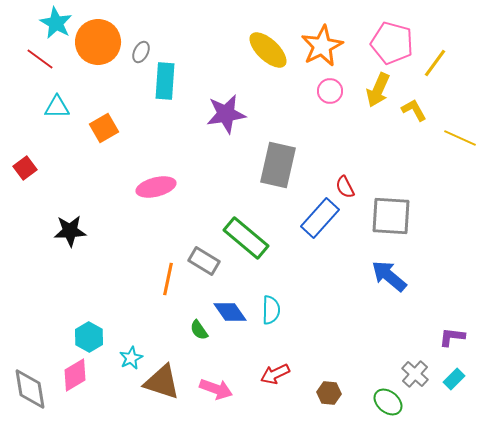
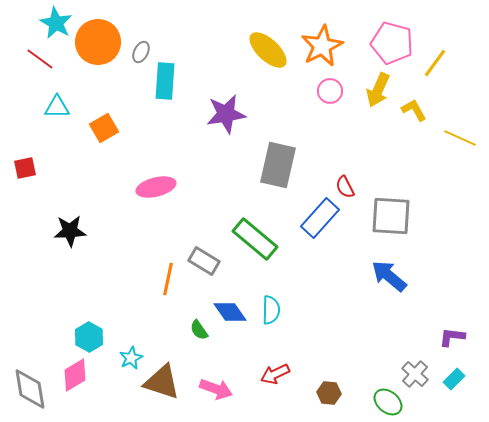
red square at (25, 168): rotated 25 degrees clockwise
green rectangle at (246, 238): moved 9 px right, 1 px down
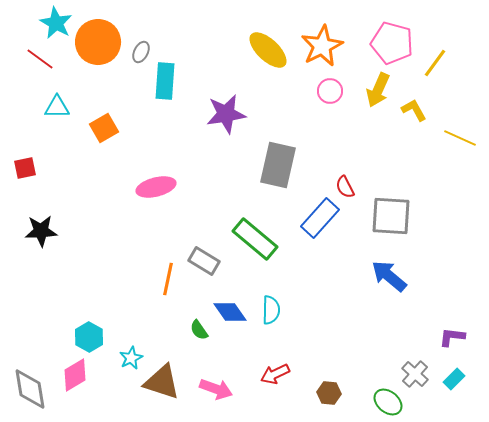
black star at (70, 231): moved 29 px left
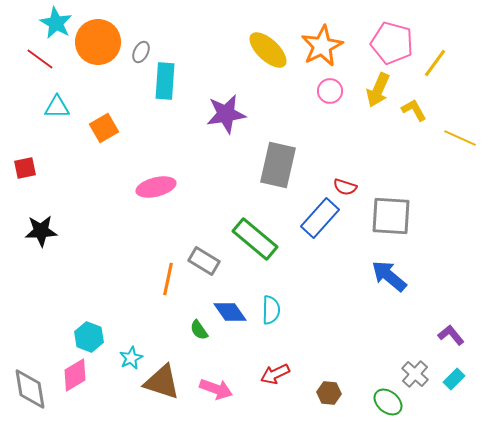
red semicircle at (345, 187): rotated 45 degrees counterclockwise
cyan hexagon at (89, 337): rotated 8 degrees counterclockwise
purple L-shape at (452, 337): moved 1 px left, 2 px up; rotated 44 degrees clockwise
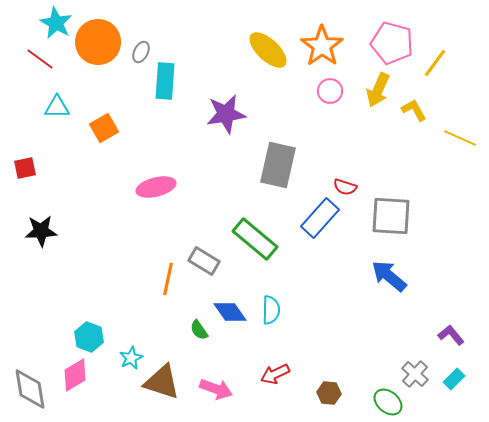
orange star at (322, 46): rotated 9 degrees counterclockwise
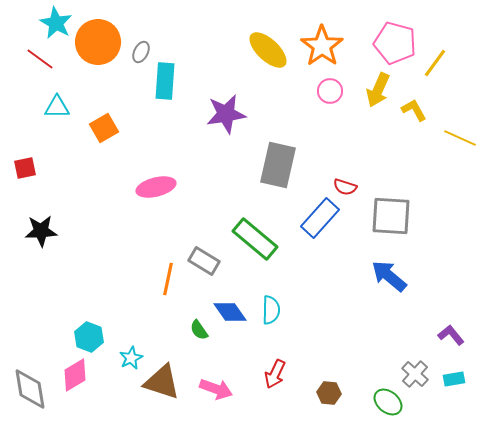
pink pentagon at (392, 43): moved 3 px right
red arrow at (275, 374): rotated 40 degrees counterclockwise
cyan rectangle at (454, 379): rotated 35 degrees clockwise
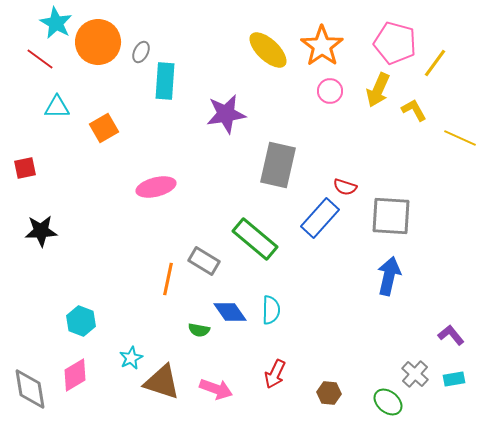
blue arrow at (389, 276): rotated 63 degrees clockwise
green semicircle at (199, 330): rotated 45 degrees counterclockwise
cyan hexagon at (89, 337): moved 8 px left, 16 px up
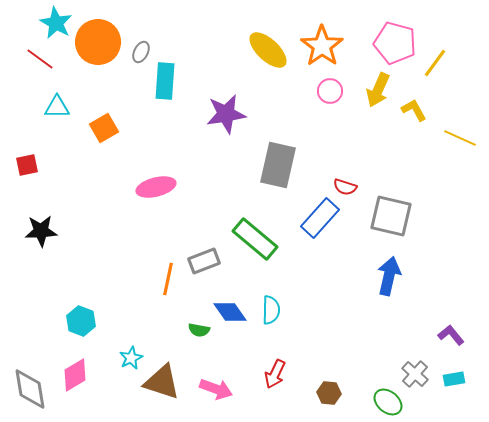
red square at (25, 168): moved 2 px right, 3 px up
gray square at (391, 216): rotated 9 degrees clockwise
gray rectangle at (204, 261): rotated 52 degrees counterclockwise
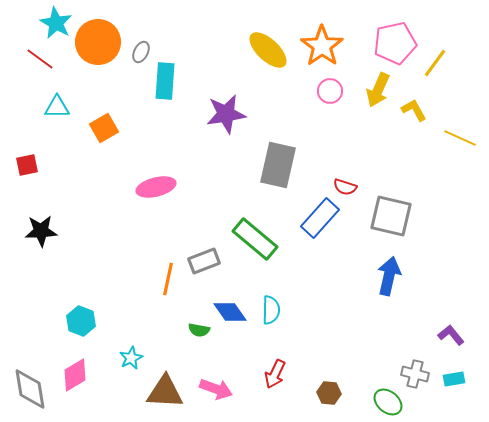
pink pentagon at (395, 43): rotated 27 degrees counterclockwise
gray cross at (415, 374): rotated 28 degrees counterclockwise
brown triangle at (162, 382): moved 3 px right, 10 px down; rotated 15 degrees counterclockwise
